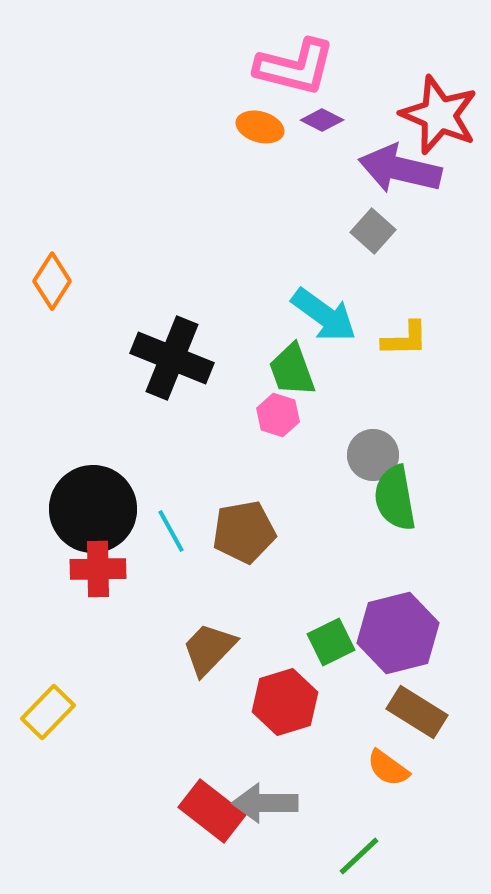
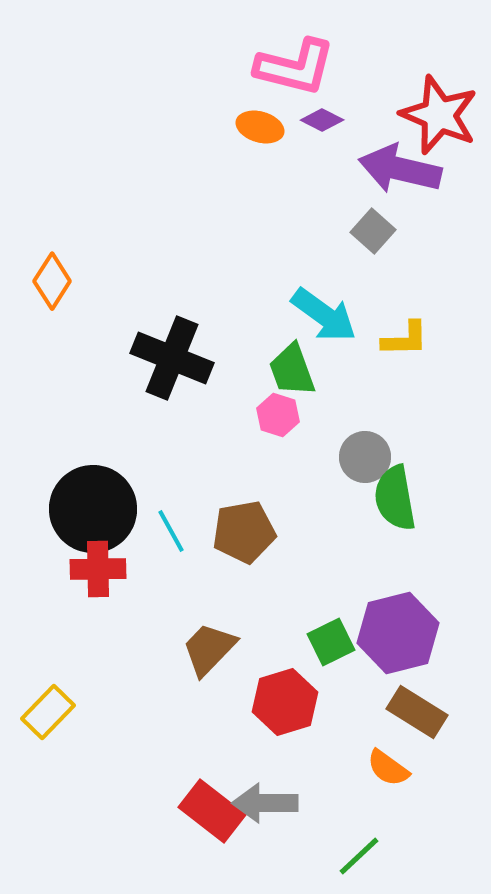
gray circle: moved 8 px left, 2 px down
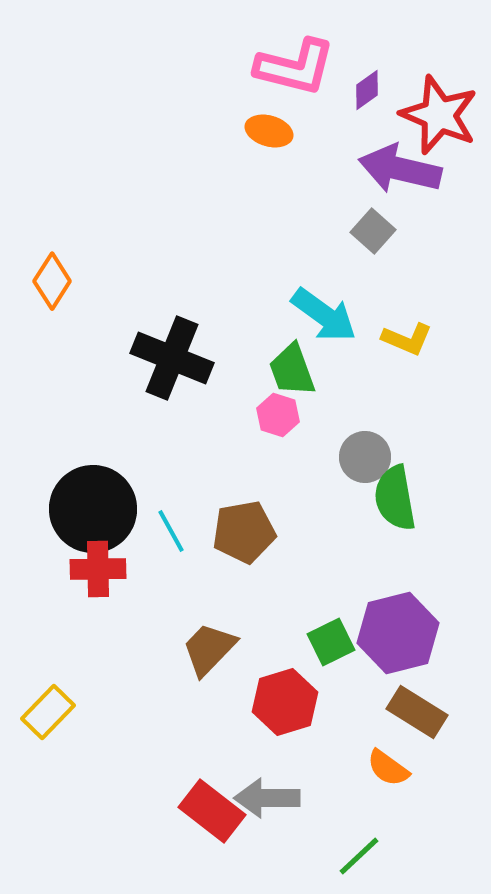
purple diamond: moved 45 px right, 30 px up; rotated 63 degrees counterclockwise
orange ellipse: moved 9 px right, 4 px down
yellow L-shape: moved 2 px right; rotated 24 degrees clockwise
gray arrow: moved 2 px right, 5 px up
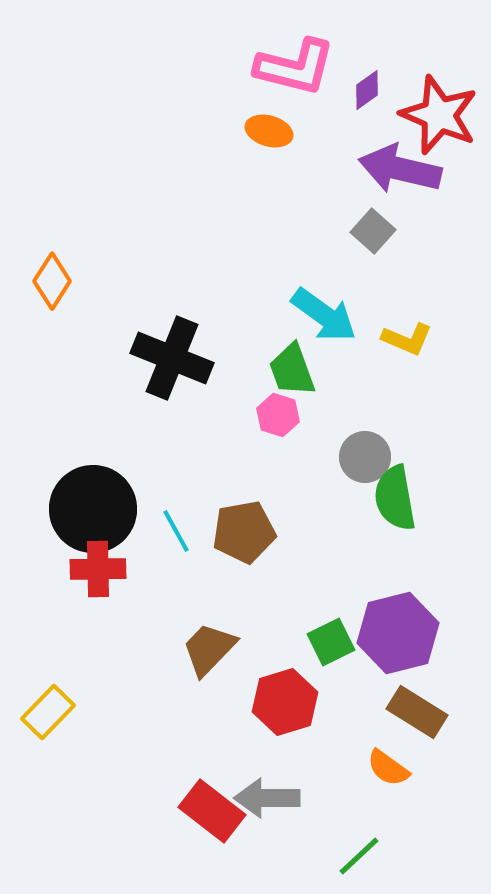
cyan line: moved 5 px right
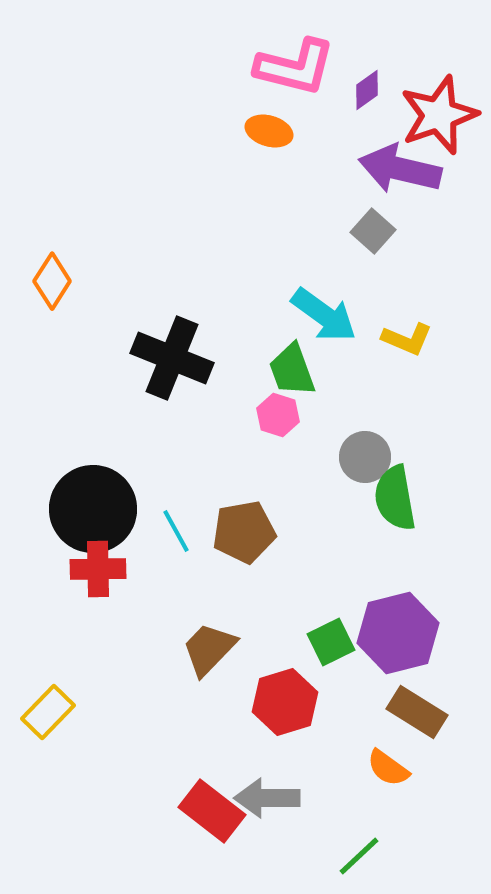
red star: rotated 30 degrees clockwise
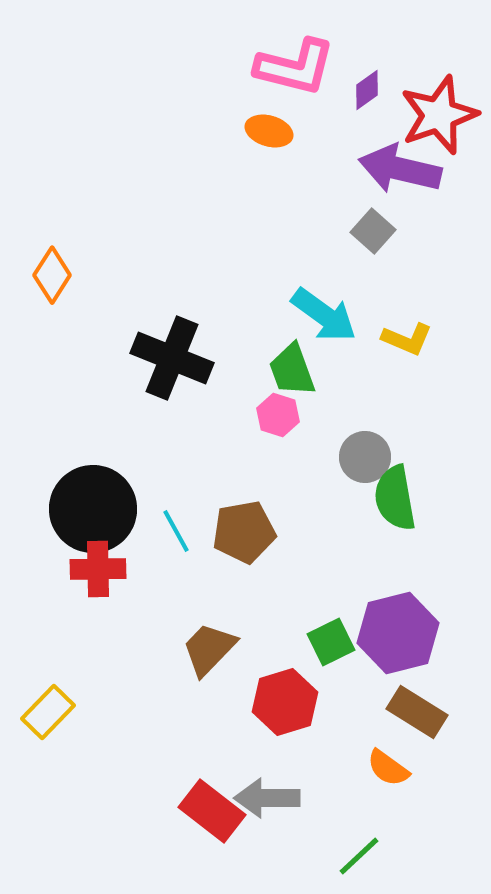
orange diamond: moved 6 px up
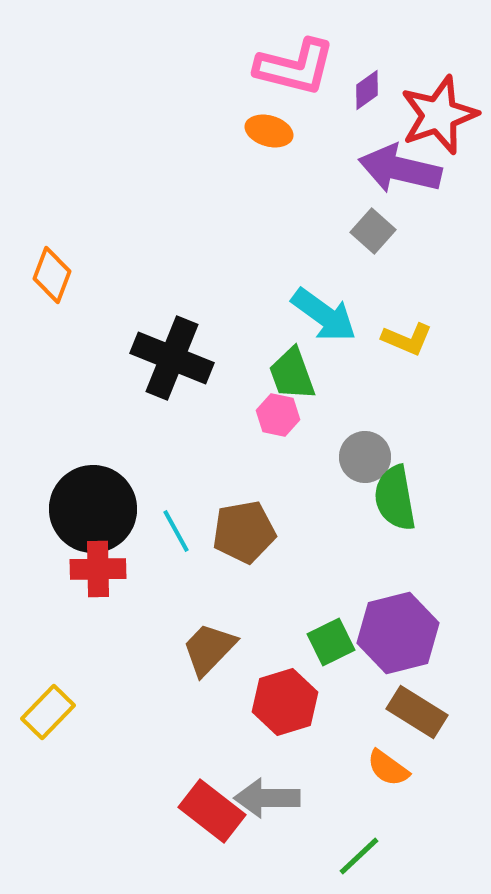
orange diamond: rotated 12 degrees counterclockwise
green trapezoid: moved 4 px down
pink hexagon: rotated 6 degrees counterclockwise
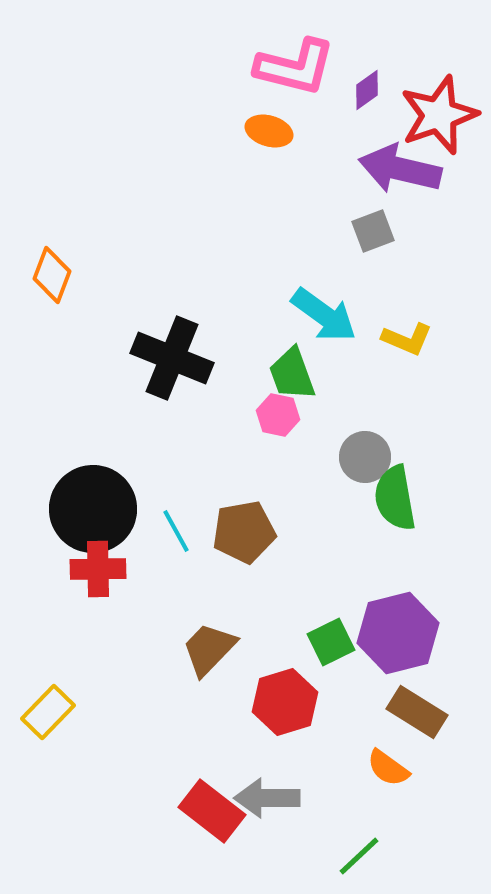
gray square: rotated 27 degrees clockwise
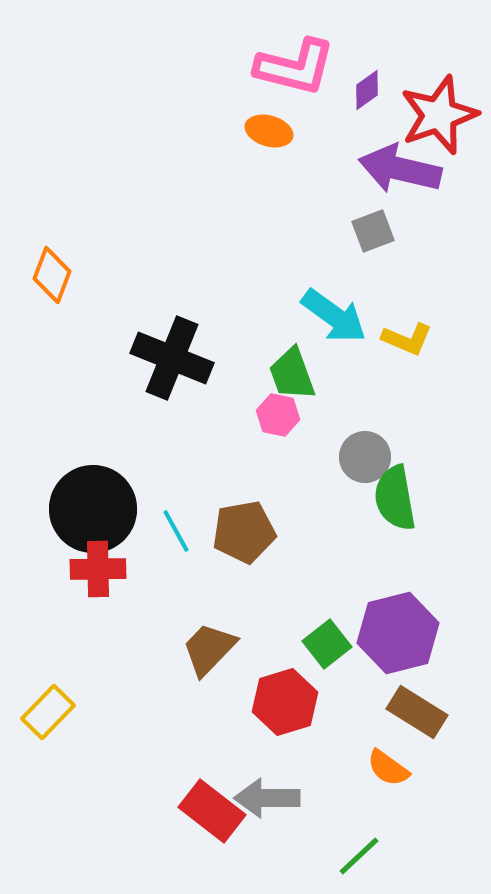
cyan arrow: moved 10 px right, 1 px down
green square: moved 4 px left, 2 px down; rotated 12 degrees counterclockwise
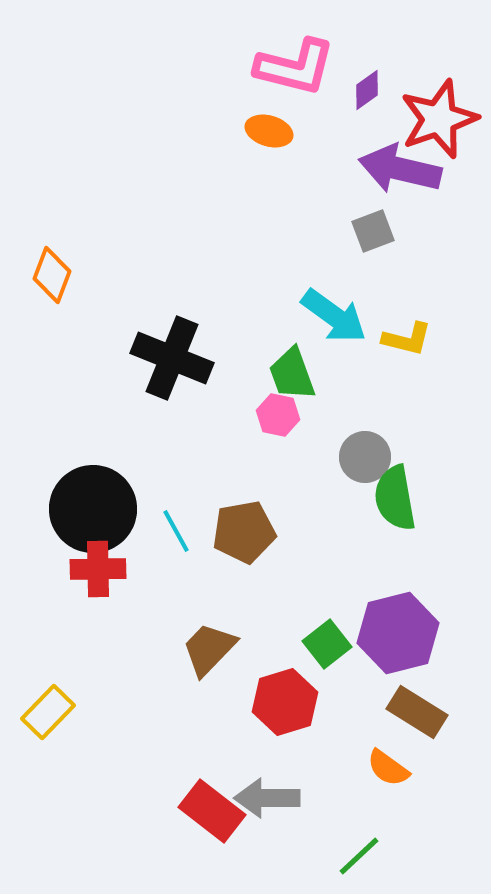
red star: moved 4 px down
yellow L-shape: rotated 9 degrees counterclockwise
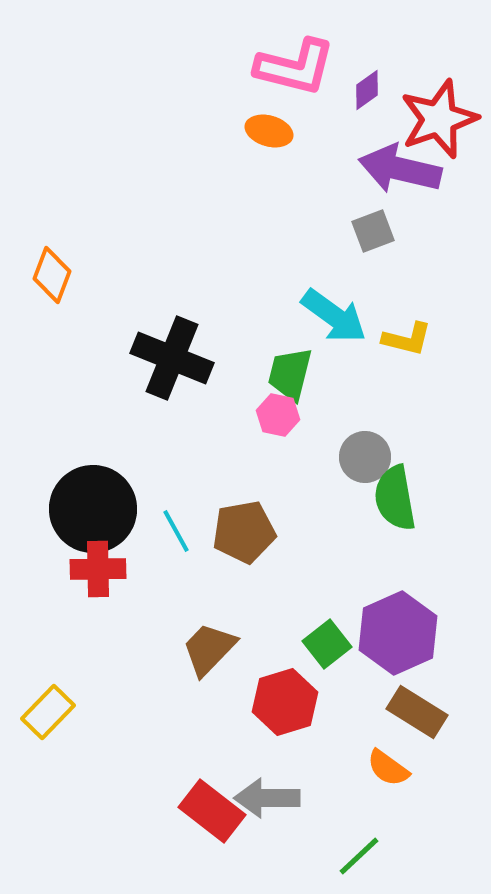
green trapezoid: moved 2 px left; rotated 34 degrees clockwise
purple hexagon: rotated 10 degrees counterclockwise
